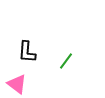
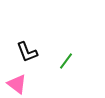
black L-shape: rotated 25 degrees counterclockwise
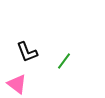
green line: moved 2 px left
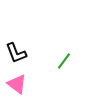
black L-shape: moved 11 px left, 1 px down
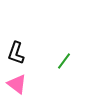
black L-shape: rotated 40 degrees clockwise
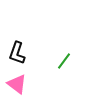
black L-shape: moved 1 px right
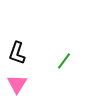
pink triangle: rotated 25 degrees clockwise
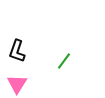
black L-shape: moved 2 px up
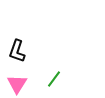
green line: moved 10 px left, 18 px down
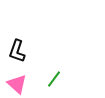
pink triangle: rotated 20 degrees counterclockwise
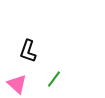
black L-shape: moved 11 px right
